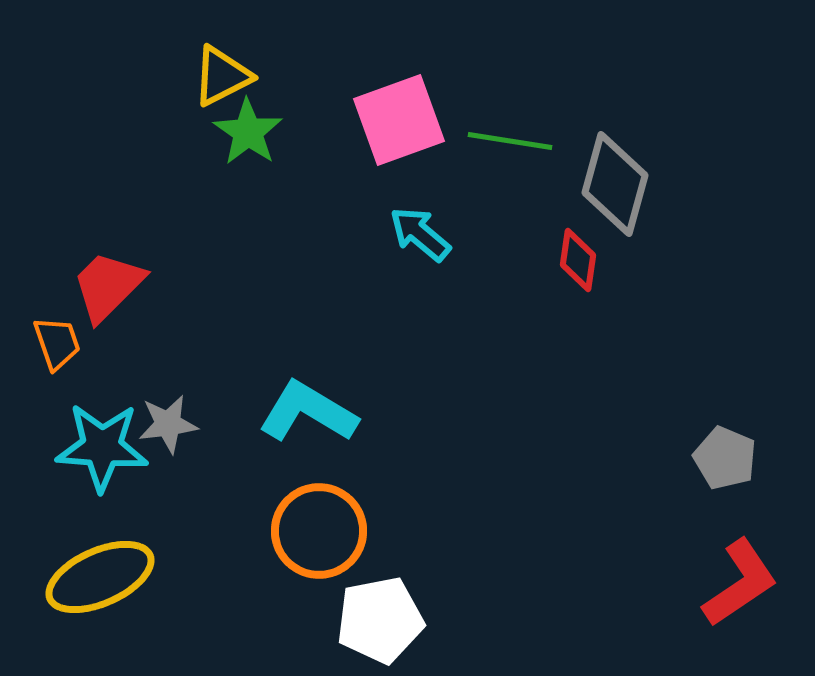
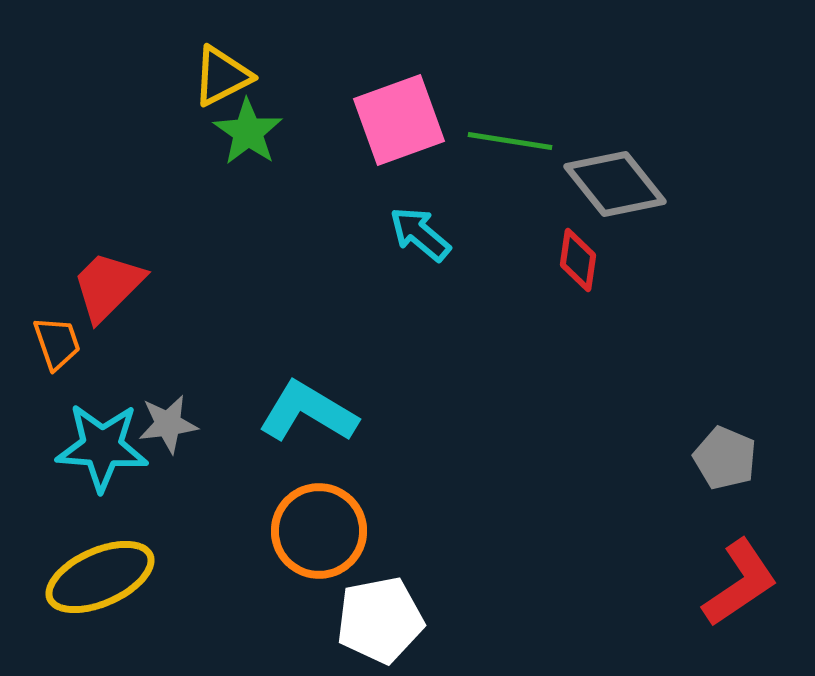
gray diamond: rotated 54 degrees counterclockwise
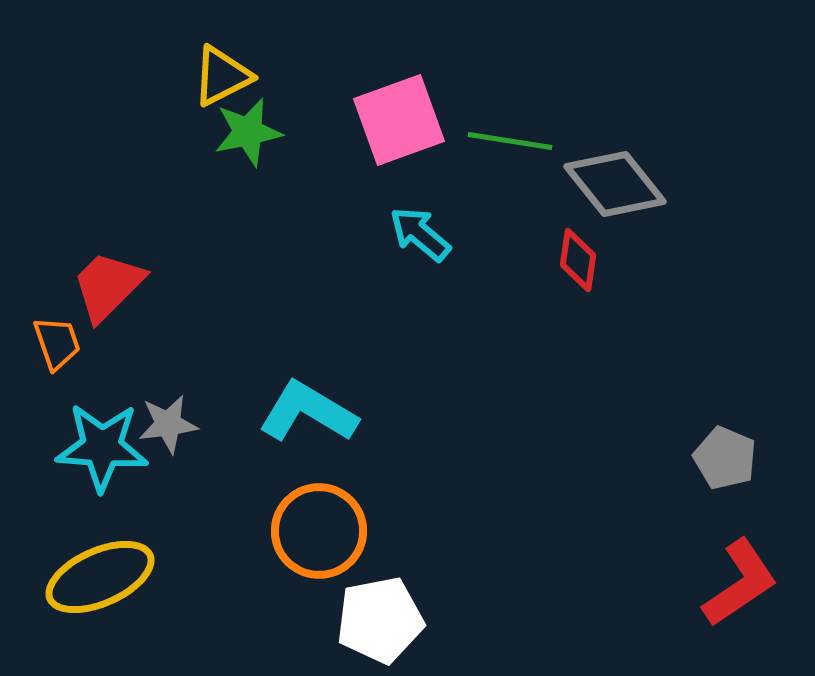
green star: rotated 26 degrees clockwise
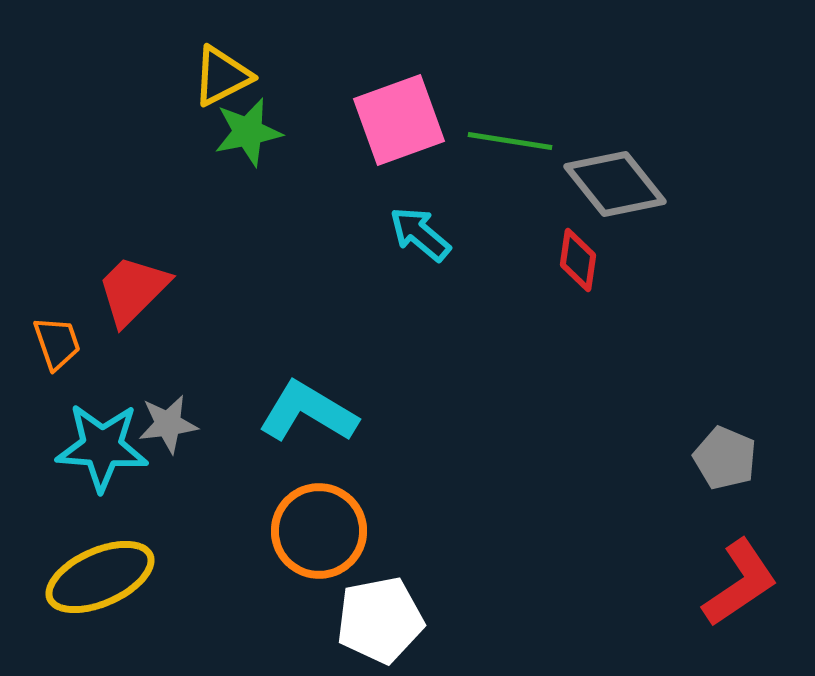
red trapezoid: moved 25 px right, 4 px down
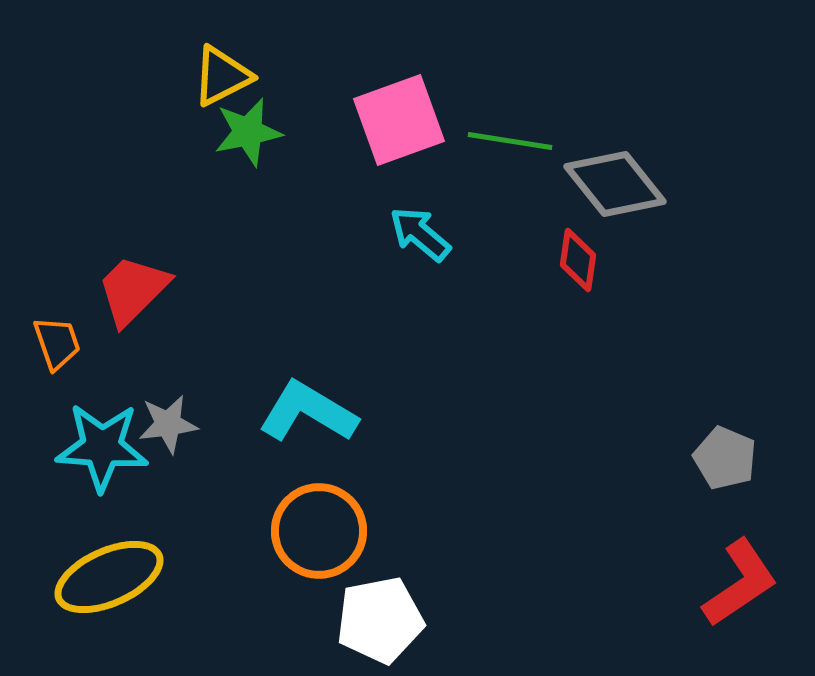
yellow ellipse: moved 9 px right
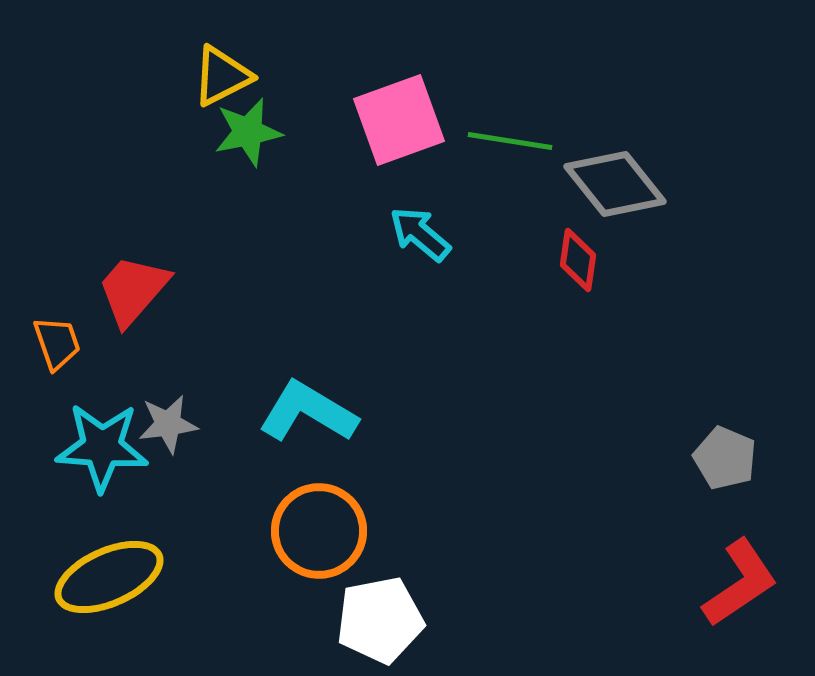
red trapezoid: rotated 4 degrees counterclockwise
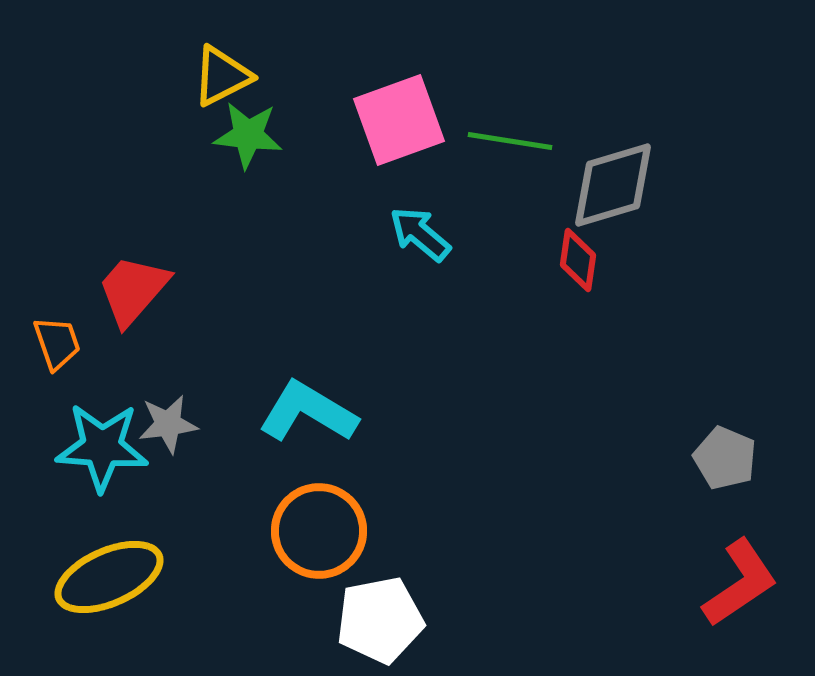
green star: moved 3 px down; rotated 18 degrees clockwise
gray diamond: moved 2 px left, 1 px down; rotated 68 degrees counterclockwise
